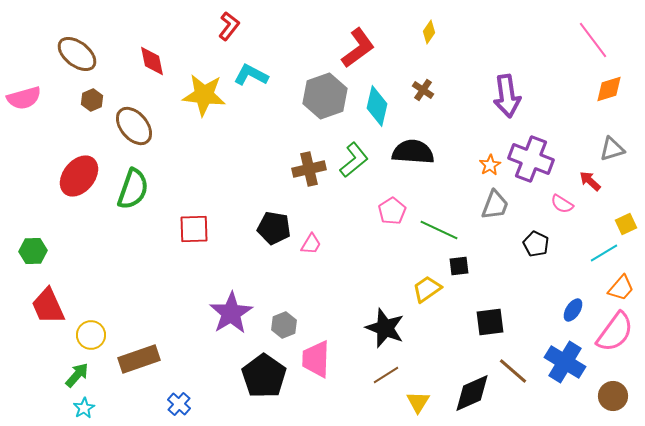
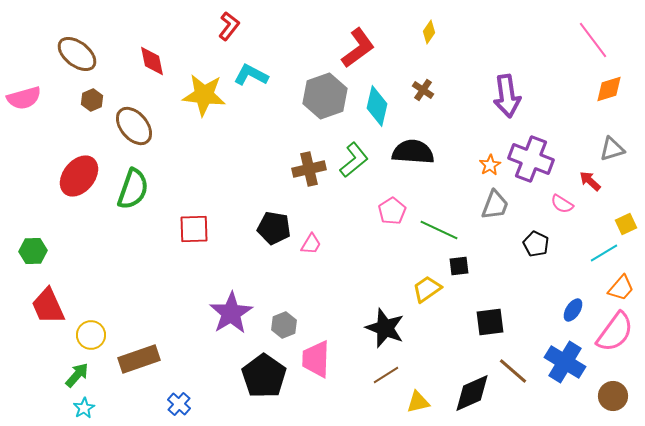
yellow triangle at (418, 402): rotated 45 degrees clockwise
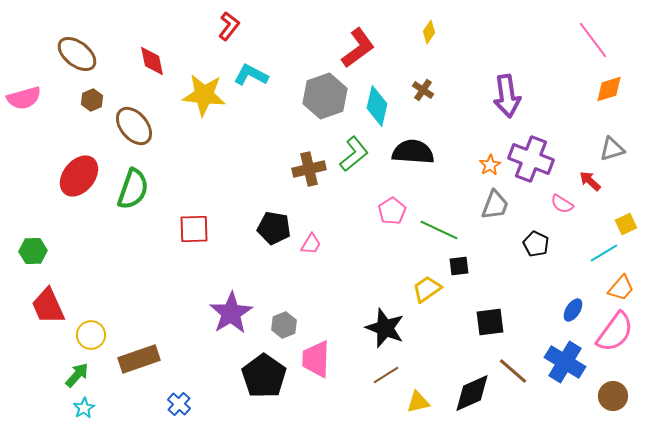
green L-shape at (354, 160): moved 6 px up
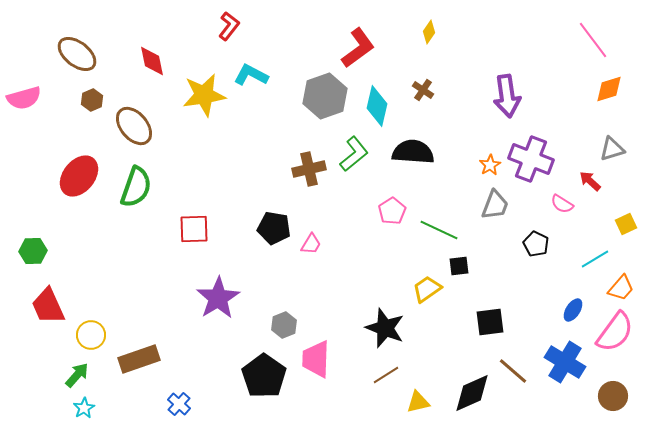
yellow star at (204, 95): rotated 15 degrees counterclockwise
green semicircle at (133, 189): moved 3 px right, 2 px up
cyan line at (604, 253): moved 9 px left, 6 px down
purple star at (231, 313): moved 13 px left, 15 px up
